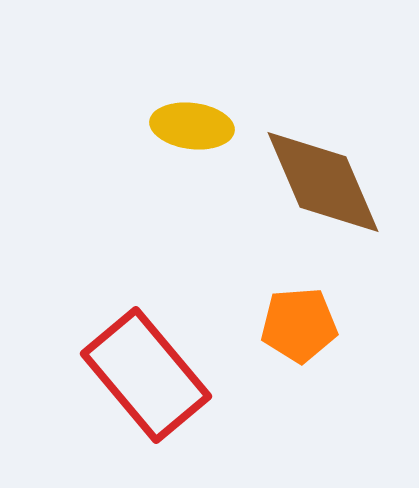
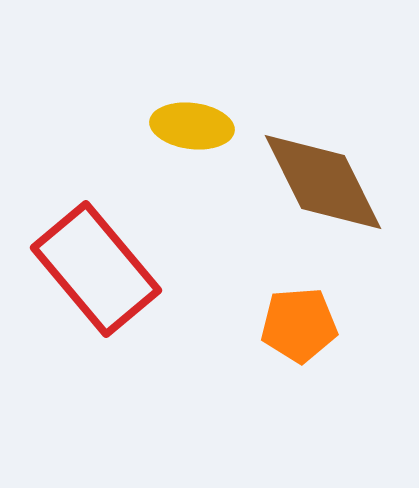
brown diamond: rotated 3 degrees counterclockwise
red rectangle: moved 50 px left, 106 px up
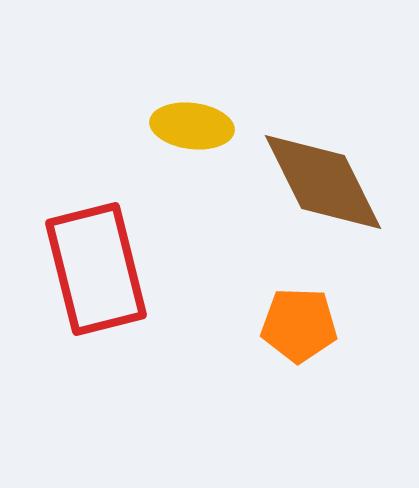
red rectangle: rotated 26 degrees clockwise
orange pentagon: rotated 6 degrees clockwise
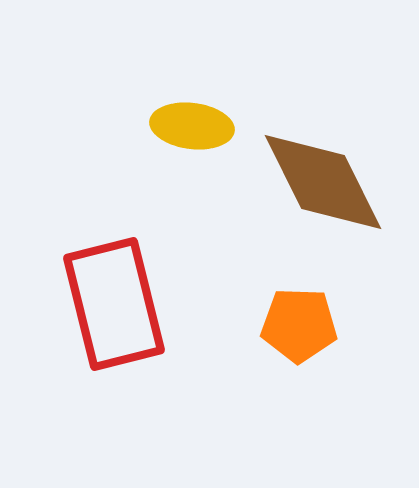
red rectangle: moved 18 px right, 35 px down
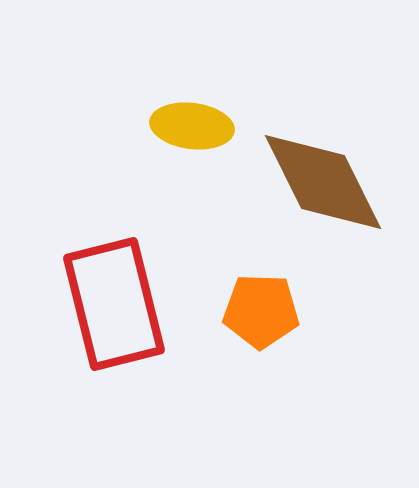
orange pentagon: moved 38 px left, 14 px up
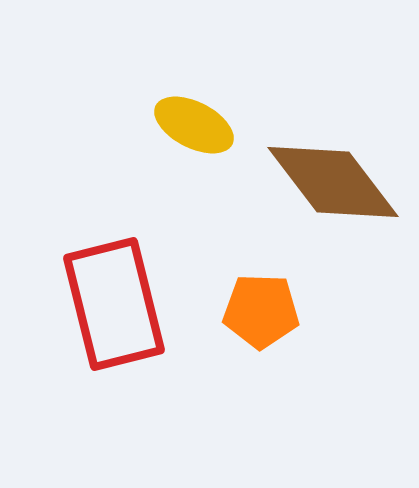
yellow ellipse: moved 2 px right, 1 px up; rotated 20 degrees clockwise
brown diamond: moved 10 px right; rotated 11 degrees counterclockwise
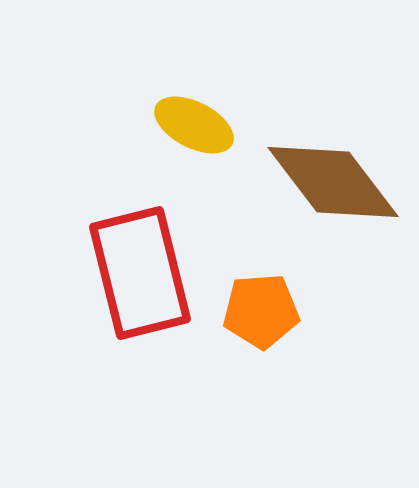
red rectangle: moved 26 px right, 31 px up
orange pentagon: rotated 6 degrees counterclockwise
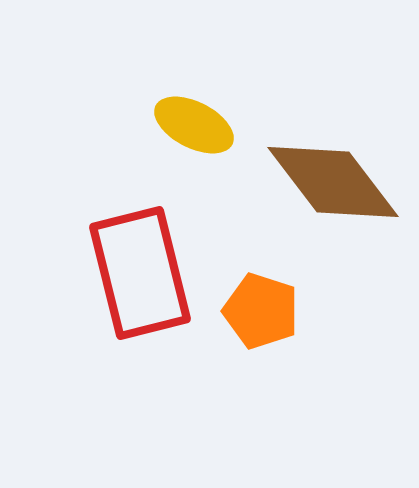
orange pentagon: rotated 22 degrees clockwise
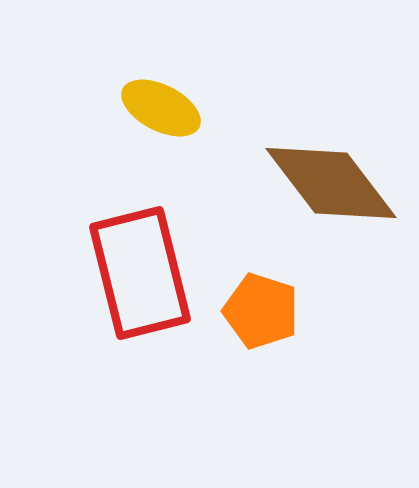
yellow ellipse: moved 33 px left, 17 px up
brown diamond: moved 2 px left, 1 px down
